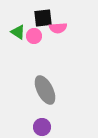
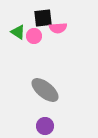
gray ellipse: rotated 24 degrees counterclockwise
purple circle: moved 3 px right, 1 px up
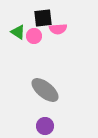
pink semicircle: moved 1 px down
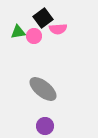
black square: rotated 30 degrees counterclockwise
green triangle: rotated 42 degrees counterclockwise
gray ellipse: moved 2 px left, 1 px up
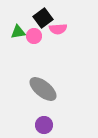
purple circle: moved 1 px left, 1 px up
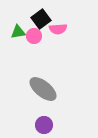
black square: moved 2 px left, 1 px down
